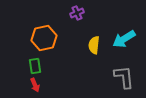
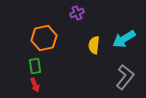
gray L-shape: moved 1 px right; rotated 45 degrees clockwise
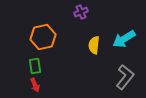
purple cross: moved 4 px right, 1 px up
orange hexagon: moved 1 px left, 1 px up
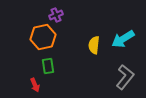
purple cross: moved 25 px left, 3 px down
cyan arrow: moved 1 px left
green rectangle: moved 13 px right
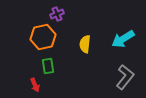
purple cross: moved 1 px right, 1 px up
yellow semicircle: moved 9 px left, 1 px up
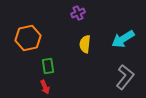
purple cross: moved 21 px right, 1 px up
orange hexagon: moved 15 px left, 1 px down
red arrow: moved 10 px right, 2 px down
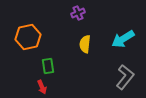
orange hexagon: moved 1 px up
red arrow: moved 3 px left
